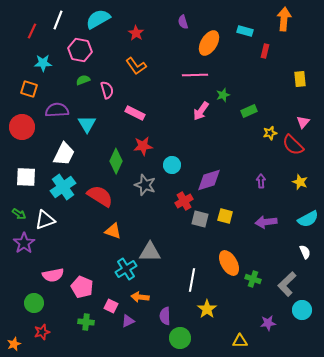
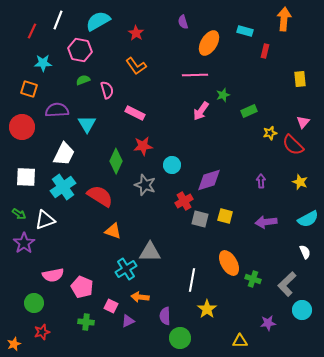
cyan semicircle at (98, 19): moved 2 px down
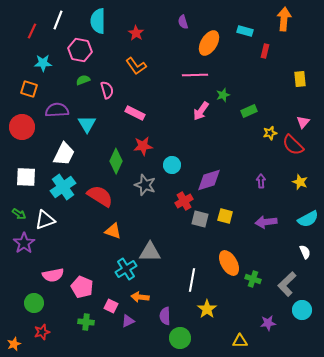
cyan semicircle at (98, 21): rotated 60 degrees counterclockwise
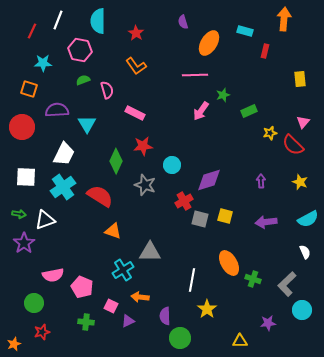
green arrow at (19, 214): rotated 24 degrees counterclockwise
cyan cross at (126, 269): moved 3 px left, 1 px down
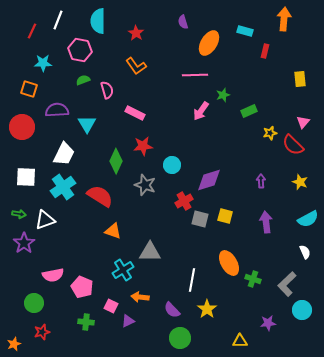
purple arrow at (266, 222): rotated 90 degrees clockwise
purple semicircle at (165, 316): moved 7 px right, 6 px up; rotated 42 degrees counterclockwise
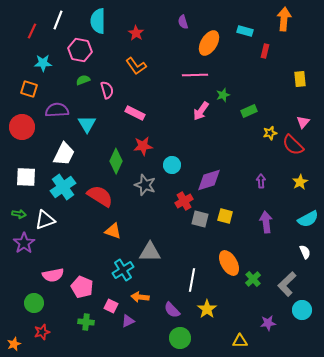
yellow star at (300, 182): rotated 21 degrees clockwise
green cross at (253, 279): rotated 28 degrees clockwise
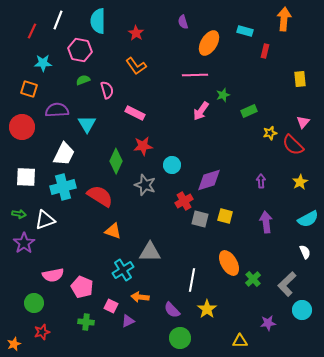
cyan cross at (63, 187): rotated 20 degrees clockwise
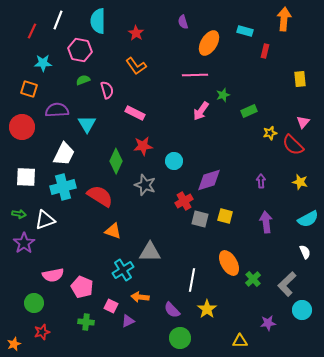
cyan circle at (172, 165): moved 2 px right, 4 px up
yellow star at (300, 182): rotated 28 degrees counterclockwise
